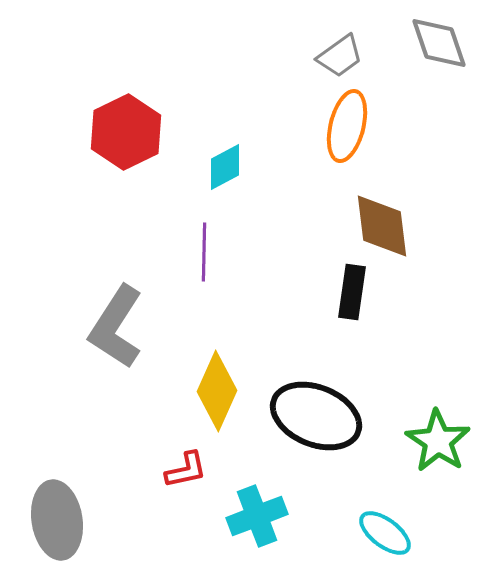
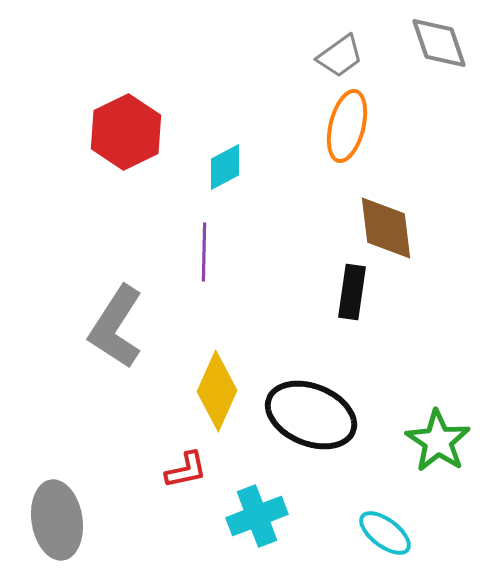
brown diamond: moved 4 px right, 2 px down
black ellipse: moved 5 px left, 1 px up
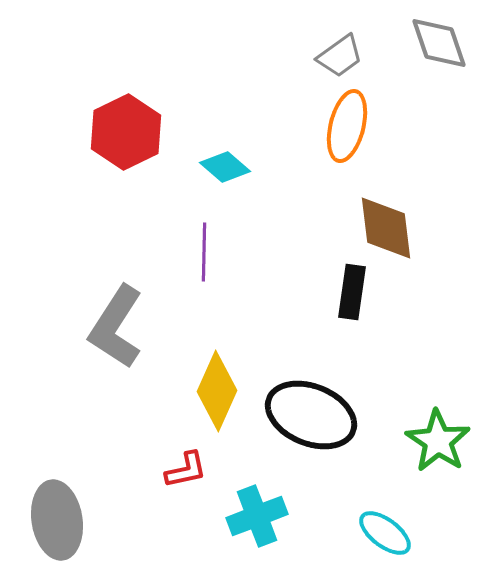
cyan diamond: rotated 69 degrees clockwise
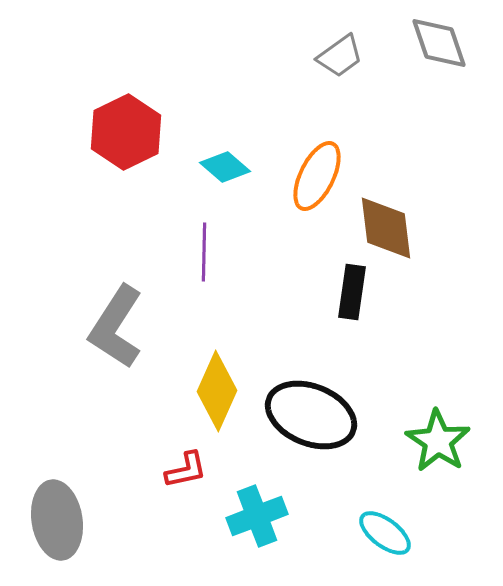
orange ellipse: moved 30 px left, 50 px down; rotated 12 degrees clockwise
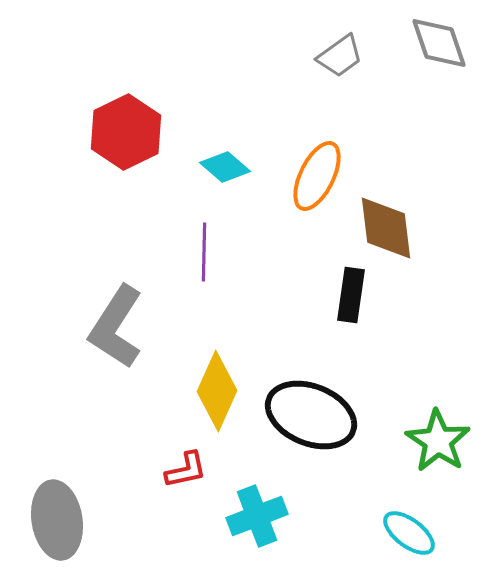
black rectangle: moved 1 px left, 3 px down
cyan ellipse: moved 24 px right
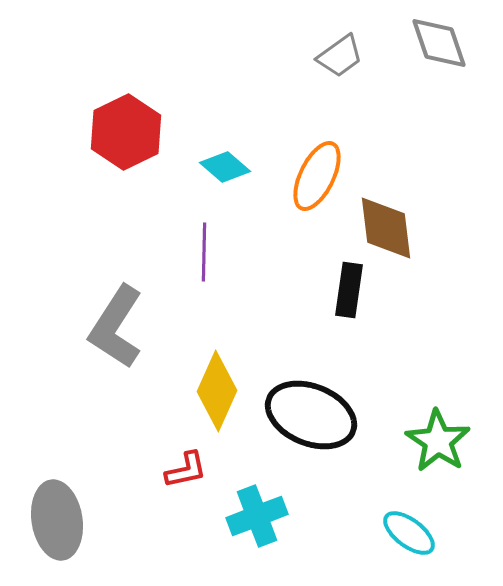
black rectangle: moved 2 px left, 5 px up
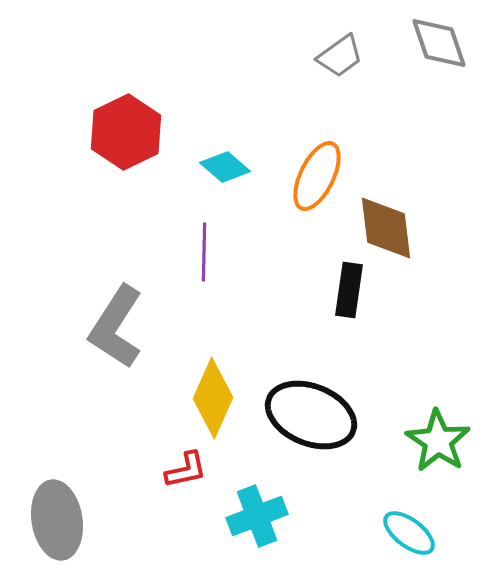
yellow diamond: moved 4 px left, 7 px down
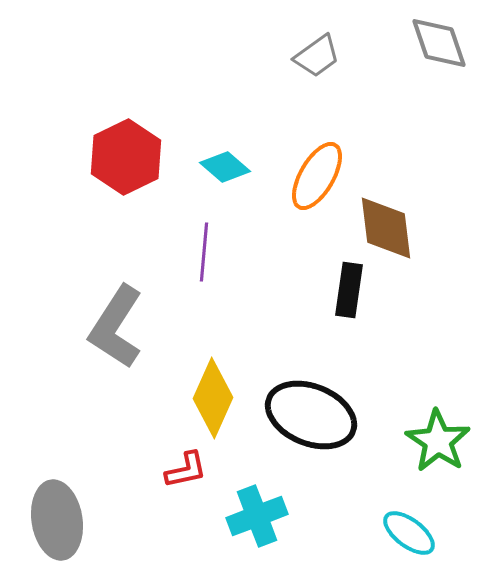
gray trapezoid: moved 23 px left
red hexagon: moved 25 px down
orange ellipse: rotated 4 degrees clockwise
purple line: rotated 4 degrees clockwise
